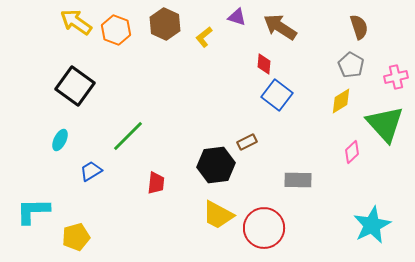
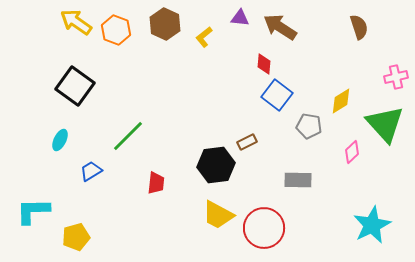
purple triangle: moved 3 px right, 1 px down; rotated 12 degrees counterclockwise
gray pentagon: moved 42 px left, 61 px down; rotated 20 degrees counterclockwise
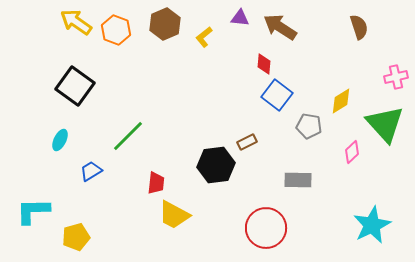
brown hexagon: rotated 12 degrees clockwise
yellow trapezoid: moved 44 px left
red circle: moved 2 px right
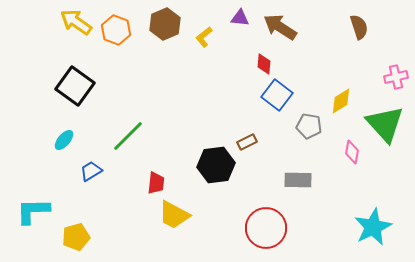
cyan ellipse: moved 4 px right; rotated 15 degrees clockwise
pink diamond: rotated 35 degrees counterclockwise
cyan star: moved 1 px right, 2 px down
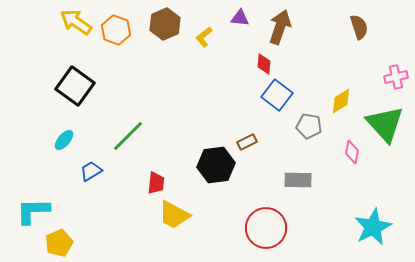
brown arrow: rotated 76 degrees clockwise
yellow pentagon: moved 17 px left, 6 px down; rotated 8 degrees counterclockwise
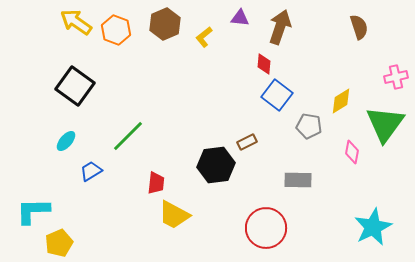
green triangle: rotated 18 degrees clockwise
cyan ellipse: moved 2 px right, 1 px down
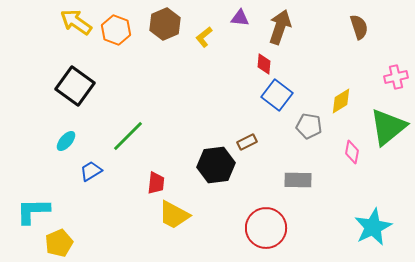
green triangle: moved 3 px right, 3 px down; rotated 15 degrees clockwise
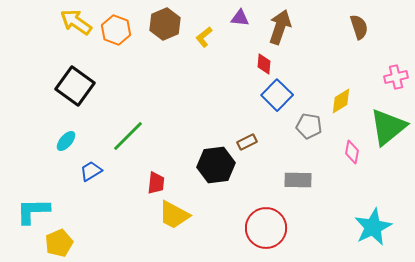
blue square: rotated 8 degrees clockwise
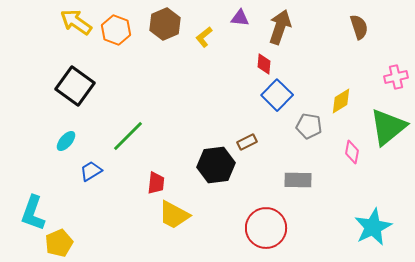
cyan L-shape: moved 2 px down; rotated 69 degrees counterclockwise
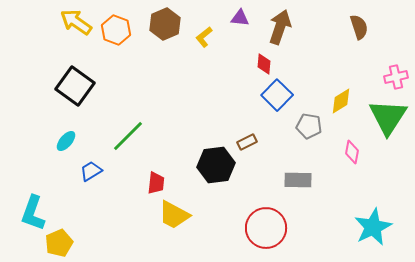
green triangle: moved 10 px up; rotated 18 degrees counterclockwise
